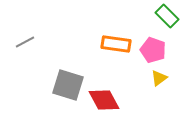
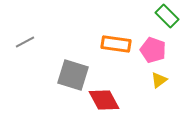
yellow triangle: moved 2 px down
gray square: moved 5 px right, 10 px up
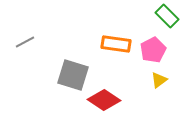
pink pentagon: rotated 25 degrees clockwise
red diamond: rotated 28 degrees counterclockwise
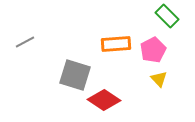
orange rectangle: rotated 12 degrees counterclockwise
gray square: moved 2 px right
yellow triangle: moved 1 px up; rotated 36 degrees counterclockwise
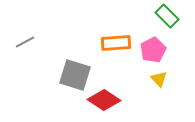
orange rectangle: moved 1 px up
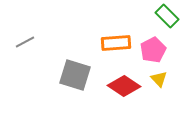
red diamond: moved 20 px right, 14 px up
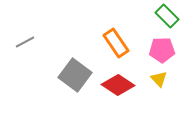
orange rectangle: rotated 60 degrees clockwise
pink pentagon: moved 9 px right; rotated 25 degrees clockwise
gray square: rotated 20 degrees clockwise
red diamond: moved 6 px left, 1 px up
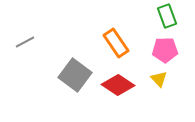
green rectangle: rotated 25 degrees clockwise
pink pentagon: moved 3 px right
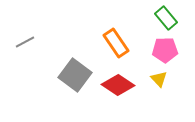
green rectangle: moved 1 px left, 2 px down; rotated 20 degrees counterclockwise
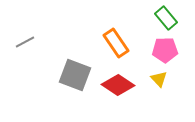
gray square: rotated 16 degrees counterclockwise
